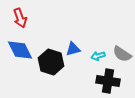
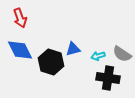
black cross: moved 3 px up
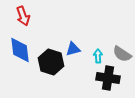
red arrow: moved 3 px right, 2 px up
blue diamond: rotated 20 degrees clockwise
cyan arrow: rotated 104 degrees clockwise
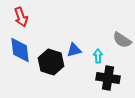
red arrow: moved 2 px left, 1 px down
blue triangle: moved 1 px right, 1 px down
gray semicircle: moved 14 px up
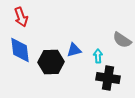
black hexagon: rotated 20 degrees counterclockwise
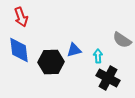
blue diamond: moved 1 px left
black cross: rotated 20 degrees clockwise
